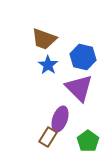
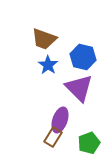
purple ellipse: moved 1 px down
brown rectangle: moved 5 px right
green pentagon: moved 1 px right, 2 px down; rotated 15 degrees clockwise
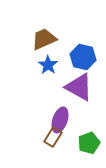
brown trapezoid: rotated 136 degrees clockwise
purple triangle: moved 1 px up; rotated 16 degrees counterclockwise
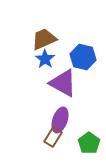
blue star: moved 3 px left, 6 px up
purple triangle: moved 16 px left, 4 px up
green pentagon: rotated 15 degrees counterclockwise
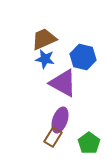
blue star: rotated 24 degrees counterclockwise
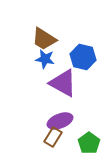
brown trapezoid: rotated 124 degrees counterclockwise
purple ellipse: moved 1 px down; rotated 50 degrees clockwise
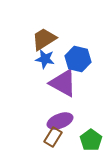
brown trapezoid: rotated 116 degrees clockwise
blue hexagon: moved 5 px left, 2 px down
green pentagon: moved 2 px right, 3 px up
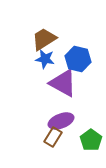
purple ellipse: moved 1 px right
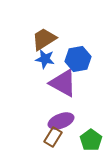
blue hexagon: rotated 25 degrees counterclockwise
